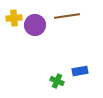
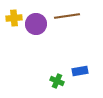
purple circle: moved 1 px right, 1 px up
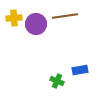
brown line: moved 2 px left
blue rectangle: moved 1 px up
